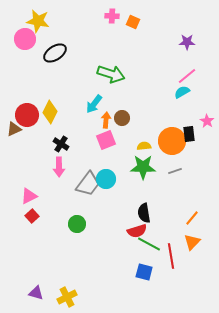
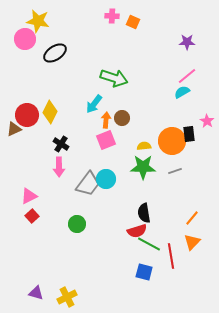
green arrow: moved 3 px right, 4 px down
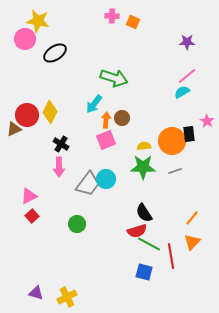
black semicircle: rotated 24 degrees counterclockwise
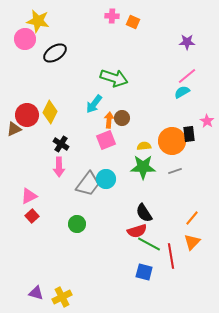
orange arrow: moved 3 px right
yellow cross: moved 5 px left
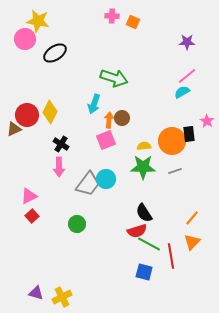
cyan arrow: rotated 18 degrees counterclockwise
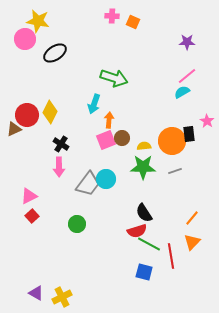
brown circle: moved 20 px down
purple triangle: rotated 14 degrees clockwise
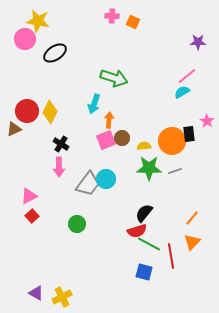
purple star: moved 11 px right
red circle: moved 4 px up
green star: moved 6 px right, 1 px down
black semicircle: rotated 72 degrees clockwise
